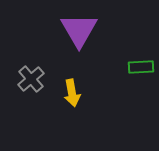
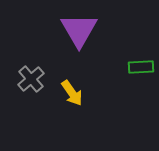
yellow arrow: rotated 24 degrees counterclockwise
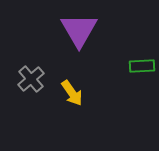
green rectangle: moved 1 px right, 1 px up
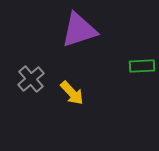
purple triangle: rotated 42 degrees clockwise
yellow arrow: rotated 8 degrees counterclockwise
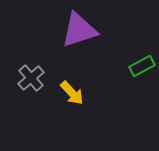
green rectangle: rotated 25 degrees counterclockwise
gray cross: moved 1 px up
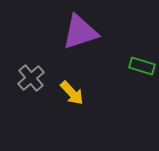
purple triangle: moved 1 px right, 2 px down
green rectangle: rotated 45 degrees clockwise
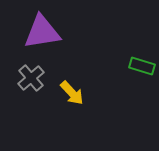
purple triangle: moved 38 px left; rotated 9 degrees clockwise
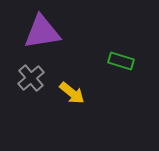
green rectangle: moved 21 px left, 5 px up
yellow arrow: rotated 8 degrees counterclockwise
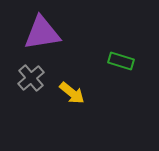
purple triangle: moved 1 px down
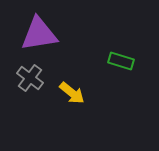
purple triangle: moved 3 px left, 1 px down
gray cross: moved 1 px left; rotated 12 degrees counterclockwise
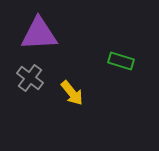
purple triangle: rotated 6 degrees clockwise
yellow arrow: rotated 12 degrees clockwise
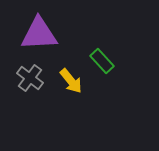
green rectangle: moved 19 px left; rotated 30 degrees clockwise
yellow arrow: moved 1 px left, 12 px up
